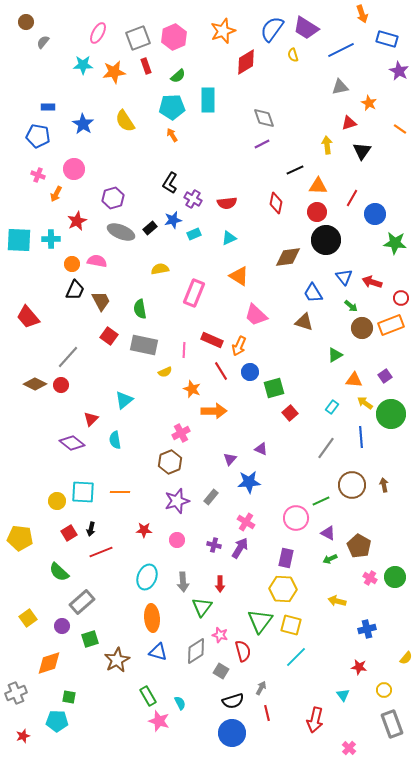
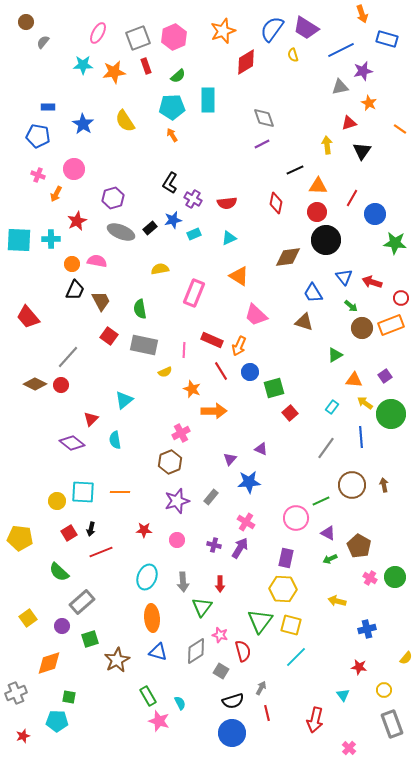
purple star at (399, 71): moved 36 px left; rotated 30 degrees clockwise
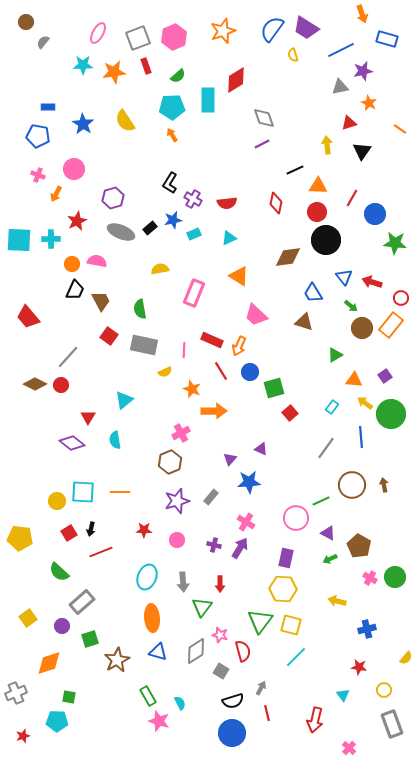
red diamond at (246, 62): moved 10 px left, 18 px down
orange rectangle at (391, 325): rotated 30 degrees counterclockwise
red triangle at (91, 419): moved 3 px left, 2 px up; rotated 14 degrees counterclockwise
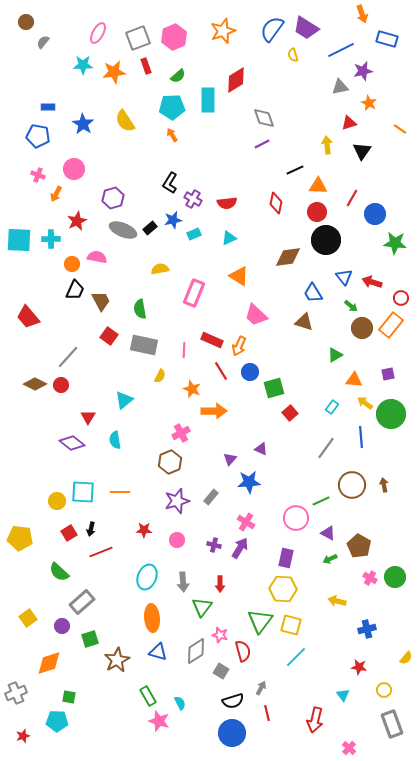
gray ellipse at (121, 232): moved 2 px right, 2 px up
pink semicircle at (97, 261): moved 4 px up
yellow semicircle at (165, 372): moved 5 px left, 4 px down; rotated 40 degrees counterclockwise
purple square at (385, 376): moved 3 px right, 2 px up; rotated 24 degrees clockwise
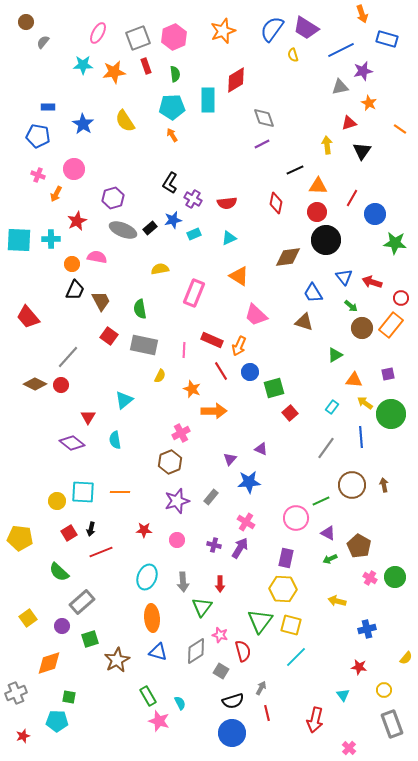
green semicircle at (178, 76): moved 3 px left, 2 px up; rotated 56 degrees counterclockwise
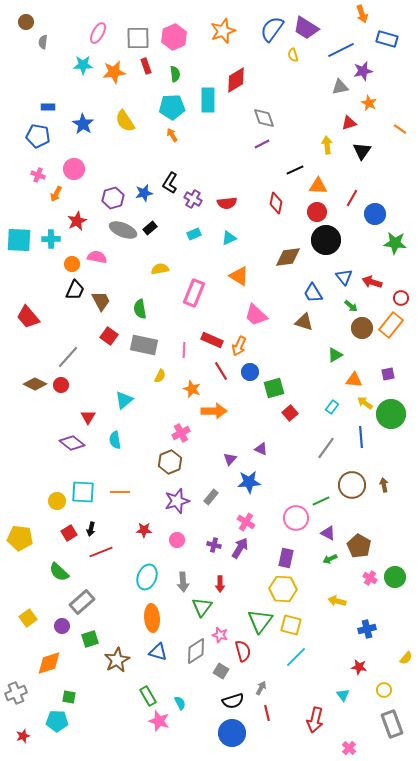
gray square at (138, 38): rotated 20 degrees clockwise
gray semicircle at (43, 42): rotated 32 degrees counterclockwise
blue star at (173, 220): moved 29 px left, 27 px up
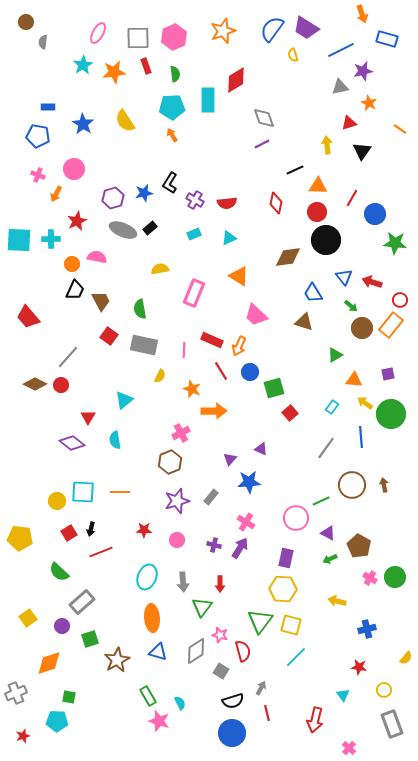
cyan star at (83, 65): rotated 30 degrees counterclockwise
purple cross at (193, 199): moved 2 px right, 1 px down
red circle at (401, 298): moved 1 px left, 2 px down
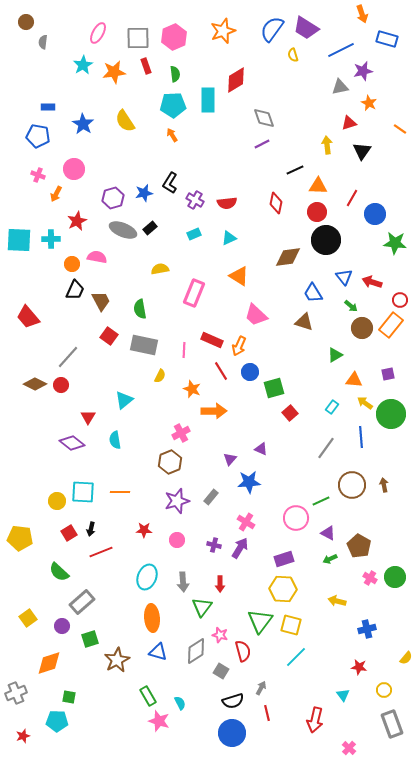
cyan pentagon at (172, 107): moved 1 px right, 2 px up
purple rectangle at (286, 558): moved 2 px left, 1 px down; rotated 60 degrees clockwise
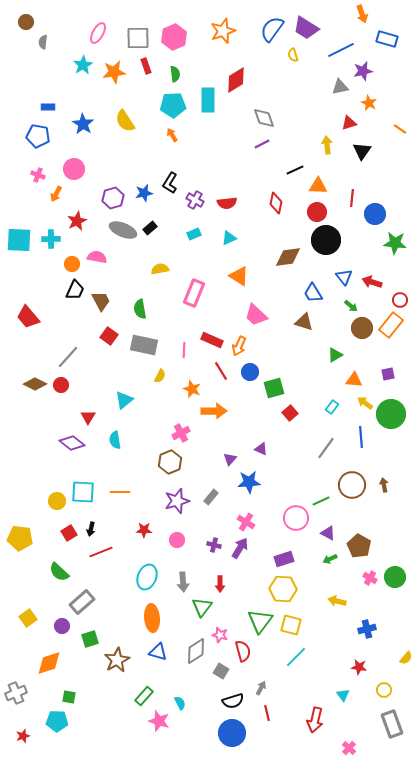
red line at (352, 198): rotated 24 degrees counterclockwise
green rectangle at (148, 696): moved 4 px left; rotated 72 degrees clockwise
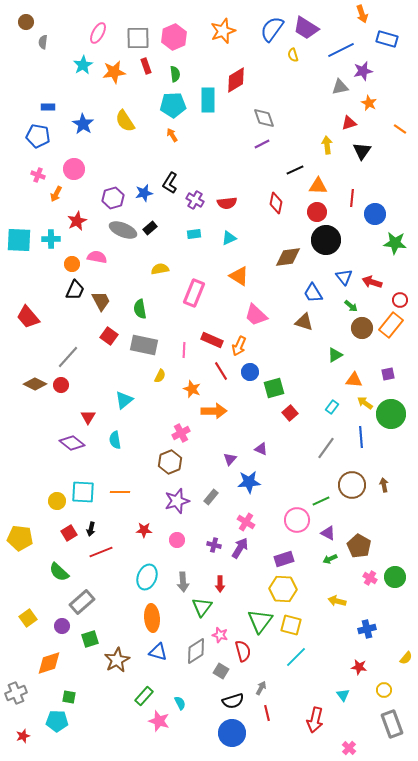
cyan rectangle at (194, 234): rotated 16 degrees clockwise
pink circle at (296, 518): moved 1 px right, 2 px down
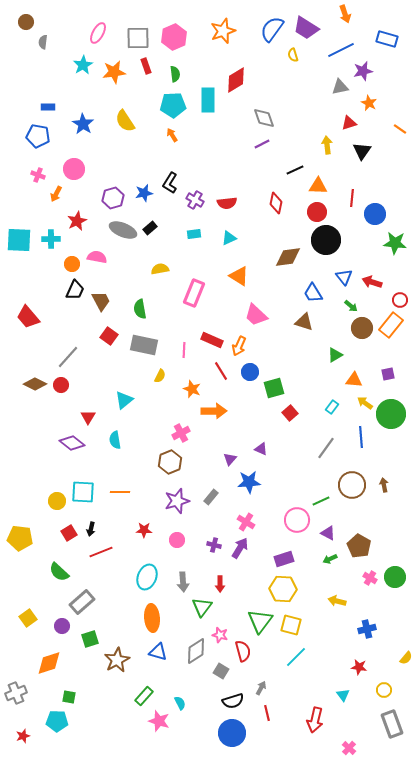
orange arrow at (362, 14): moved 17 px left
